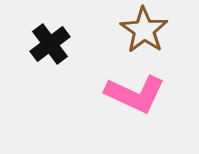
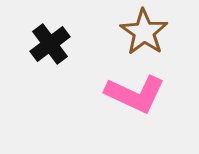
brown star: moved 2 px down
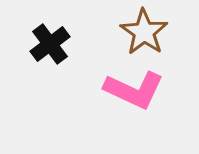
pink L-shape: moved 1 px left, 4 px up
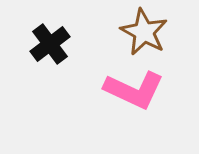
brown star: rotated 6 degrees counterclockwise
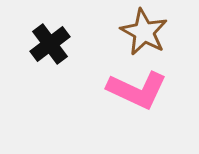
pink L-shape: moved 3 px right
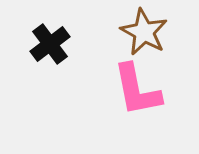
pink L-shape: rotated 54 degrees clockwise
